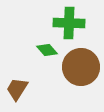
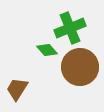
green cross: moved 1 px right, 5 px down; rotated 24 degrees counterclockwise
brown circle: moved 1 px left
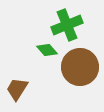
green cross: moved 3 px left, 3 px up
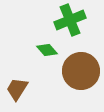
green cross: moved 3 px right, 5 px up
brown circle: moved 1 px right, 4 px down
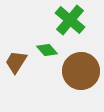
green cross: rotated 28 degrees counterclockwise
brown trapezoid: moved 1 px left, 27 px up
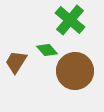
brown circle: moved 6 px left
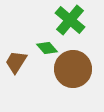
green diamond: moved 2 px up
brown circle: moved 2 px left, 2 px up
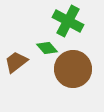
green cross: moved 2 px left, 1 px down; rotated 12 degrees counterclockwise
brown trapezoid: rotated 20 degrees clockwise
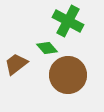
brown trapezoid: moved 2 px down
brown circle: moved 5 px left, 6 px down
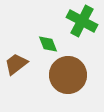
green cross: moved 14 px right
green diamond: moved 1 px right, 4 px up; rotated 20 degrees clockwise
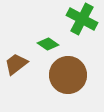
green cross: moved 2 px up
green diamond: rotated 35 degrees counterclockwise
